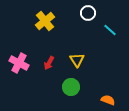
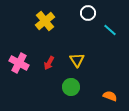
orange semicircle: moved 2 px right, 4 px up
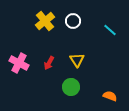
white circle: moved 15 px left, 8 px down
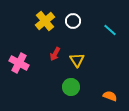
red arrow: moved 6 px right, 9 px up
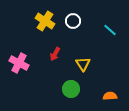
yellow cross: rotated 18 degrees counterclockwise
yellow triangle: moved 6 px right, 4 px down
green circle: moved 2 px down
orange semicircle: rotated 24 degrees counterclockwise
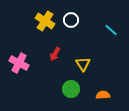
white circle: moved 2 px left, 1 px up
cyan line: moved 1 px right
orange semicircle: moved 7 px left, 1 px up
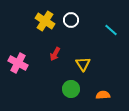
pink cross: moved 1 px left
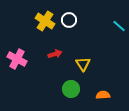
white circle: moved 2 px left
cyan line: moved 8 px right, 4 px up
red arrow: rotated 136 degrees counterclockwise
pink cross: moved 1 px left, 4 px up
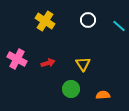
white circle: moved 19 px right
red arrow: moved 7 px left, 9 px down
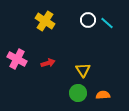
cyan line: moved 12 px left, 3 px up
yellow triangle: moved 6 px down
green circle: moved 7 px right, 4 px down
